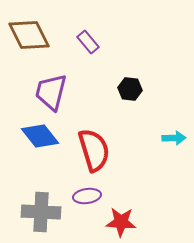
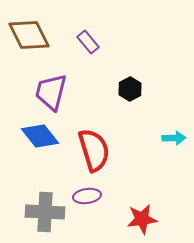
black hexagon: rotated 25 degrees clockwise
gray cross: moved 4 px right
red star: moved 21 px right, 3 px up; rotated 12 degrees counterclockwise
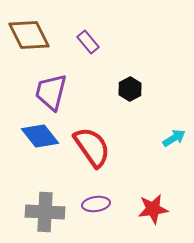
cyan arrow: rotated 30 degrees counterclockwise
red semicircle: moved 2 px left, 3 px up; rotated 18 degrees counterclockwise
purple ellipse: moved 9 px right, 8 px down
red star: moved 11 px right, 10 px up
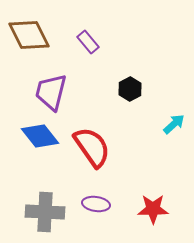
cyan arrow: moved 14 px up; rotated 10 degrees counterclockwise
purple ellipse: rotated 16 degrees clockwise
red star: rotated 8 degrees clockwise
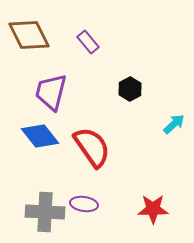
purple ellipse: moved 12 px left
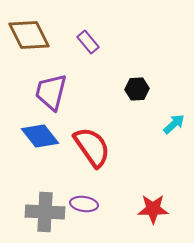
black hexagon: moved 7 px right; rotated 25 degrees clockwise
